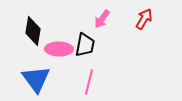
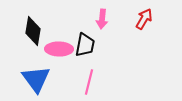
pink arrow: rotated 30 degrees counterclockwise
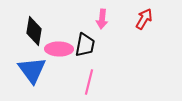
black diamond: moved 1 px right
blue triangle: moved 4 px left, 9 px up
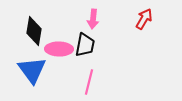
pink arrow: moved 9 px left
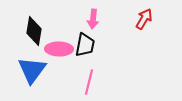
blue triangle: rotated 12 degrees clockwise
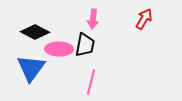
black diamond: moved 1 px right, 1 px down; rotated 72 degrees counterclockwise
blue triangle: moved 1 px left, 2 px up
pink line: moved 2 px right
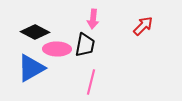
red arrow: moved 1 px left, 7 px down; rotated 15 degrees clockwise
pink ellipse: moved 2 px left
blue triangle: rotated 24 degrees clockwise
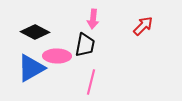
pink ellipse: moved 7 px down
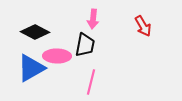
red arrow: rotated 105 degrees clockwise
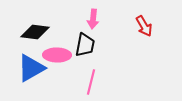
red arrow: moved 1 px right
black diamond: rotated 20 degrees counterclockwise
pink ellipse: moved 1 px up
